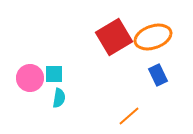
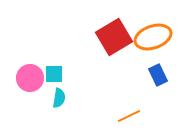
orange line: rotated 15 degrees clockwise
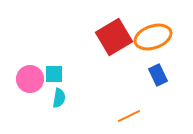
pink circle: moved 1 px down
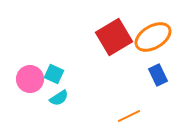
orange ellipse: rotated 12 degrees counterclockwise
cyan square: rotated 24 degrees clockwise
cyan semicircle: rotated 48 degrees clockwise
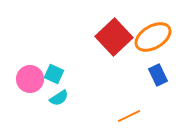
red square: rotated 12 degrees counterclockwise
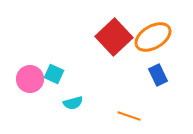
cyan semicircle: moved 14 px right, 5 px down; rotated 18 degrees clockwise
orange line: rotated 45 degrees clockwise
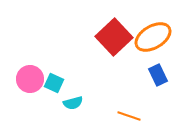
cyan square: moved 9 px down
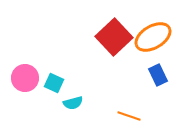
pink circle: moved 5 px left, 1 px up
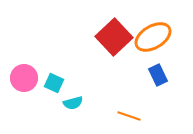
pink circle: moved 1 px left
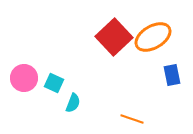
blue rectangle: moved 14 px right; rotated 15 degrees clockwise
cyan semicircle: rotated 54 degrees counterclockwise
orange line: moved 3 px right, 3 px down
